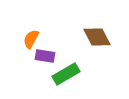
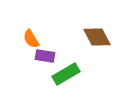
orange semicircle: rotated 60 degrees counterclockwise
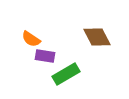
orange semicircle: rotated 24 degrees counterclockwise
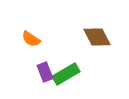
purple rectangle: moved 16 px down; rotated 60 degrees clockwise
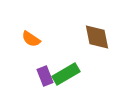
brown diamond: rotated 16 degrees clockwise
purple rectangle: moved 4 px down
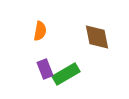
orange semicircle: moved 9 px right, 8 px up; rotated 114 degrees counterclockwise
purple rectangle: moved 7 px up
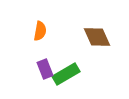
brown diamond: rotated 12 degrees counterclockwise
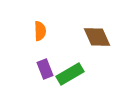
orange semicircle: rotated 12 degrees counterclockwise
green rectangle: moved 4 px right
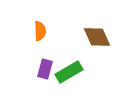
purple rectangle: rotated 36 degrees clockwise
green rectangle: moved 1 px left, 2 px up
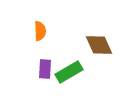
brown diamond: moved 2 px right, 8 px down
purple rectangle: rotated 12 degrees counterclockwise
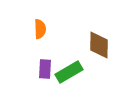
orange semicircle: moved 2 px up
brown diamond: rotated 24 degrees clockwise
